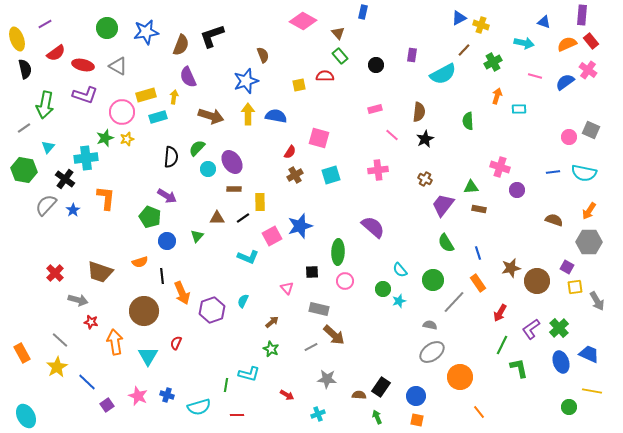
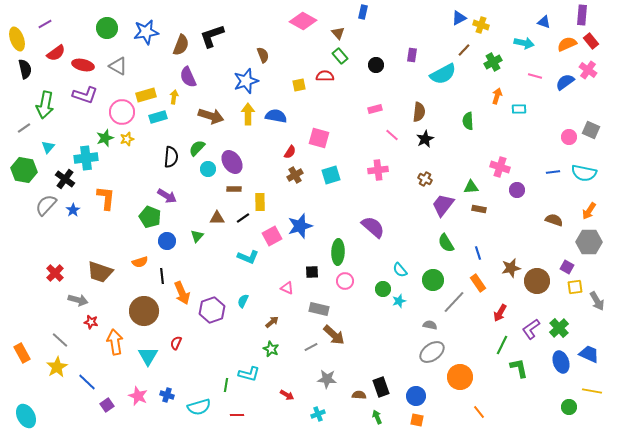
pink triangle at (287, 288): rotated 24 degrees counterclockwise
black rectangle at (381, 387): rotated 54 degrees counterclockwise
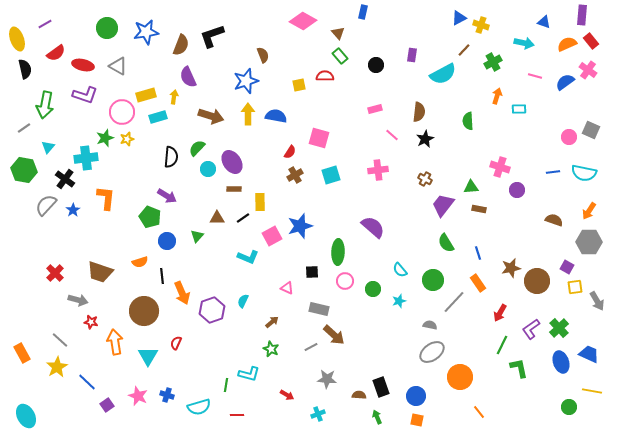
green circle at (383, 289): moved 10 px left
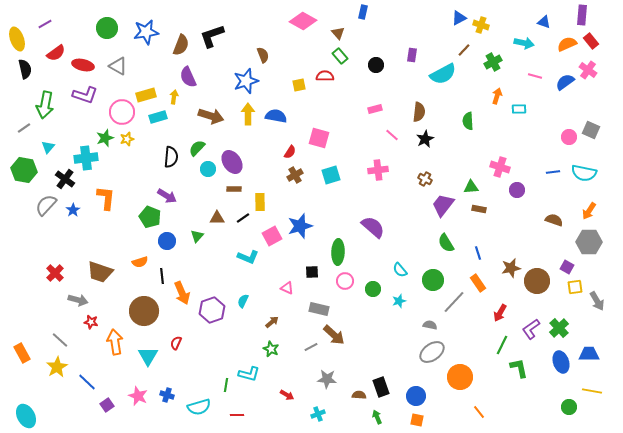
blue trapezoid at (589, 354): rotated 25 degrees counterclockwise
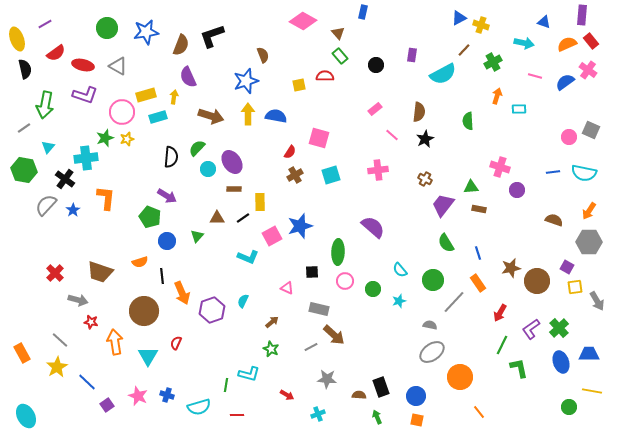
pink rectangle at (375, 109): rotated 24 degrees counterclockwise
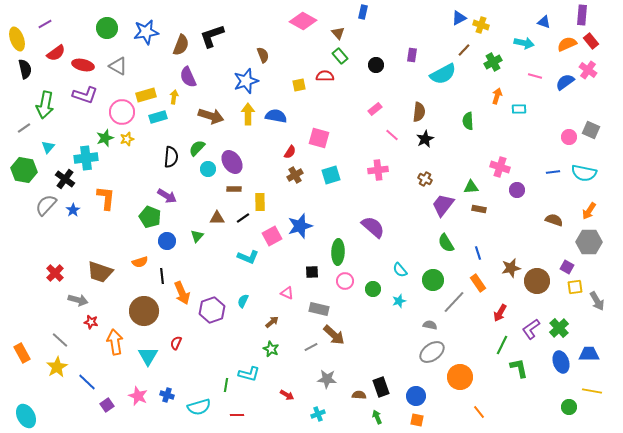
pink triangle at (287, 288): moved 5 px down
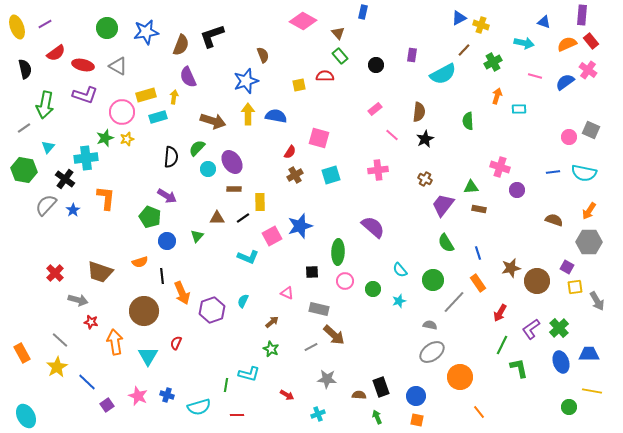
yellow ellipse at (17, 39): moved 12 px up
brown arrow at (211, 116): moved 2 px right, 5 px down
